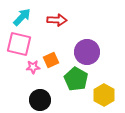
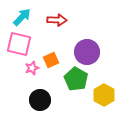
pink star: moved 1 px left, 1 px down; rotated 16 degrees counterclockwise
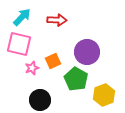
orange square: moved 2 px right, 1 px down
yellow hexagon: rotated 10 degrees clockwise
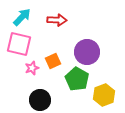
green pentagon: moved 1 px right
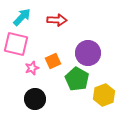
pink square: moved 3 px left
purple circle: moved 1 px right, 1 px down
black circle: moved 5 px left, 1 px up
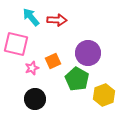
cyan arrow: moved 9 px right; rotated 84 degrees counterclockwise
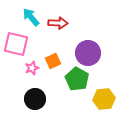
red arrow: moved 1 px right, 3 px down
yellow hexagon: moved 4 px down; rotated 15 degrees clockwise
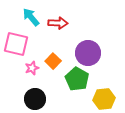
orange square: rotated 21 degrees counterclockwise
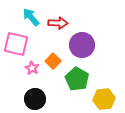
purple circle: moved 6 px left, 8 px up
pink star: rotated 24 degrees counterclockwise
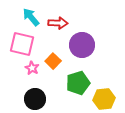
pink square: moved 6 px right
green pentagon: moved 1 px right, 4 px down; rotated 25 degrees clockwise
